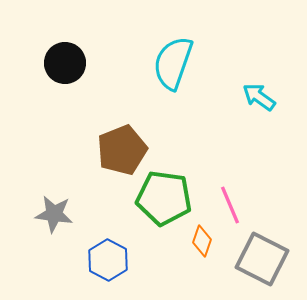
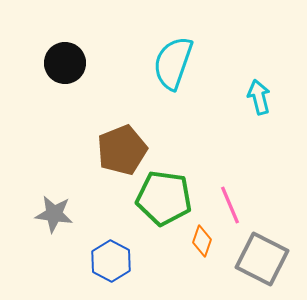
cyan arrow: rotated 40 degrees clockwise
blue hexagon: moved 3 px right, 1 px down
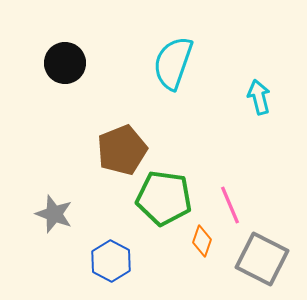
gray star: rotated 12 degrees clockwise
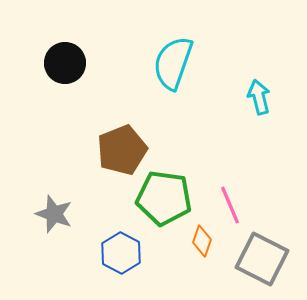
blue hexagon: moved 10 px right, 8 px up
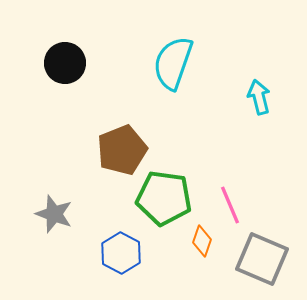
gray square: rotated 4 degrees counterclockwise
